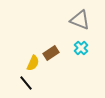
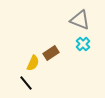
cyan cross: moved 2 px right, 4 px up
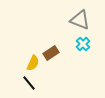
black line: moved 3 px right
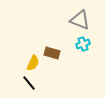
cyan cross: rotated 24 degrees clockwise
brown rectangle: moved 1 px right; rotated 49 degrees clockwise
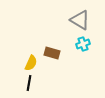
gray triangle: rotated 10 degrees clockwise
yellow semicircle: moved 2 px left
black line: rotated 49 degrees clockwise
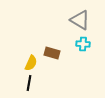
cyan cross: rotated 24 degrees clockwise
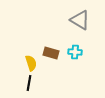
cyan cross: moved 8 px left, 8 px down
brown rectangle: moved 1 px left
yellow semicircle: rotated 42 degrees counterclockwise
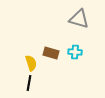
gray triangle: moved 1 px left, 1 px up; rotated 15 degrees counterclockwise
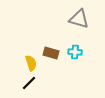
black line: rotated 35 degrees clockwise
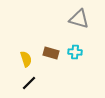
yellow semicircle: moved 5 px left, 4 px up
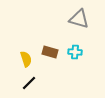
brown rectangle: moved 1 px left, 1 px up
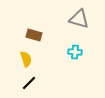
brown rectangle: moved 16 px left, 17 px up
